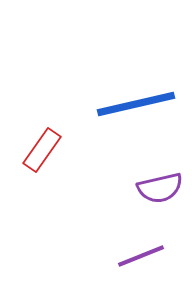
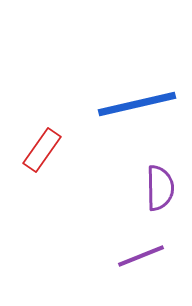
blue line: moved 1 px right
purple semicircle: rotated 78 degrees counterclockwise
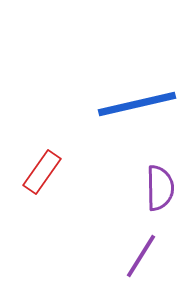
red rectangle: moved 22 px down
purple line: rotated 36 degrees counterclockwise
